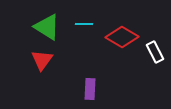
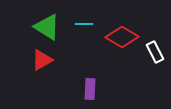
red triangle: rotated 25 degrees clockwise
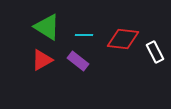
cyan line: moved 11 px down
red diamond: moved 1 px right, 2 px down; rotated 24 degrees counterclockwise
purple rectangle: moved 12 px left, 28 px up; rotated 55 degrees counterclockwise
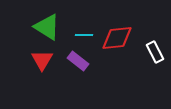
red diamond: moved 6 px left, 1 px up; rotated 12 degrees counterclockwise
red triangle: rotated 30 degrees counterclockwise
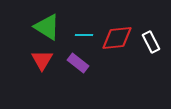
white rectangle: moved 4 px left, 10 px up
purple rectangle: moved 2 px down
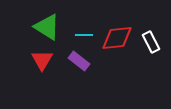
purple rectangle: moved 1 px right, 2 px up
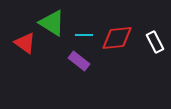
green triangle: moved 5 px right, 4 px up
white rectangle: moved 4 px right
red triangle: moved 17 px left, 17 px up; rotated 25 degrees counterclockwise
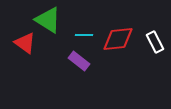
green triangle: moved 4 px left, 3 px up
red diamond: moved 1 px right, 1 px down
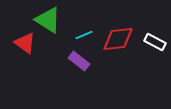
cyan line: rotated 24 degrees counterclockwise
white rectangle: rotated 35 degrees counterclockwise
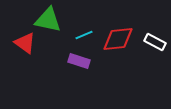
green triangle: rotated 20 degrees counterclockwise
purple rectangle: rotated 20 degrees counterclockwise
